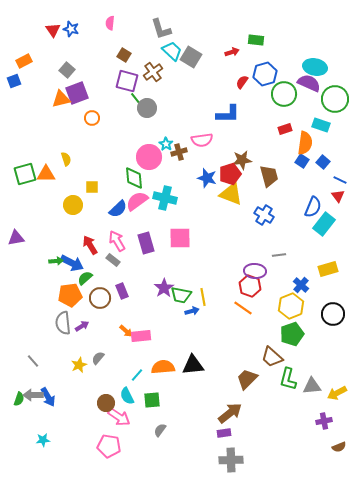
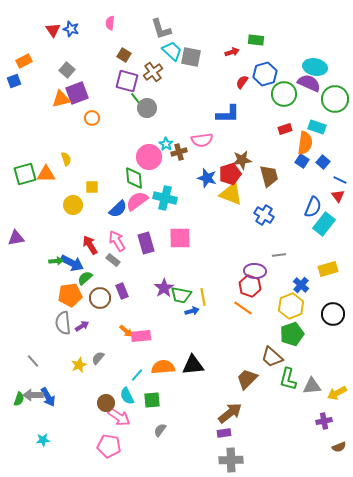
gray square at (191, 57): rotated 20 degrees counterclockwise
cyan rectangle at (321, 125): moved 4 px left, 2 px down
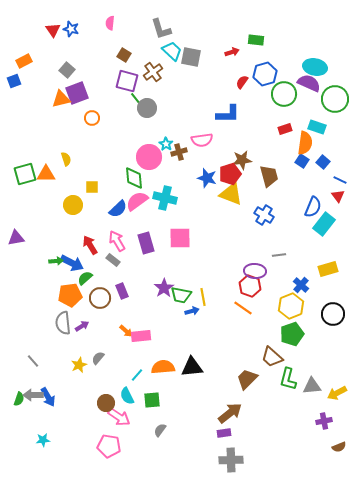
black triangle at (193, 365): moved 1 px left, 2 px down
